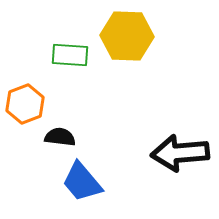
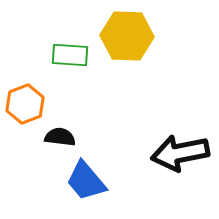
black arrow: rotated 6 degrees counterclockwise
blue trapezoid: moved 4 px right, 1 px up
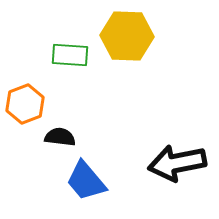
black arrow: moved 3 px left, 10 px down
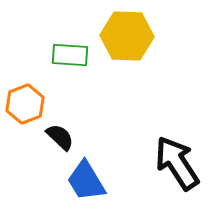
black semicircle: rotated 36 degrees clockwise
black arrow: rotated 68 degrees clockwise
blue trapezoid: rotated 9 degrees clockwise
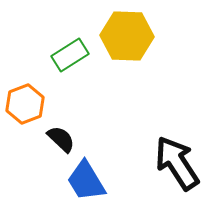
green rectangle: rotated 36 degrees counterclockwise
black semicircle: moved 1 px right, 2 px down
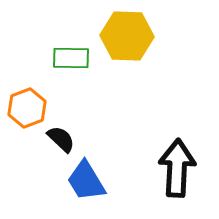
green rectangle: moved 1 px right, 3 px down; rotated 33 degrees clockwise
orange hexagon: moved 2 px right, 4 px down
black arrow: moved 5 px down; rotated 36 degrees clockwise
